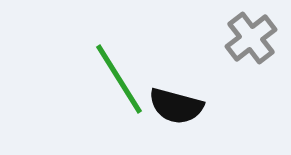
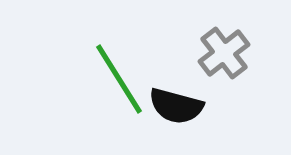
gray cross: moved 27 px left, 15 px down
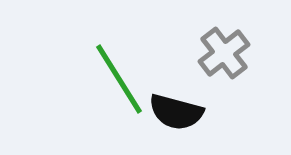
black semicircle: moved 6 px down
